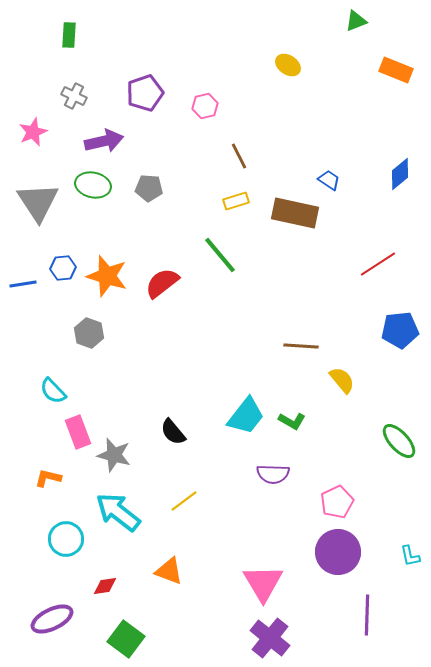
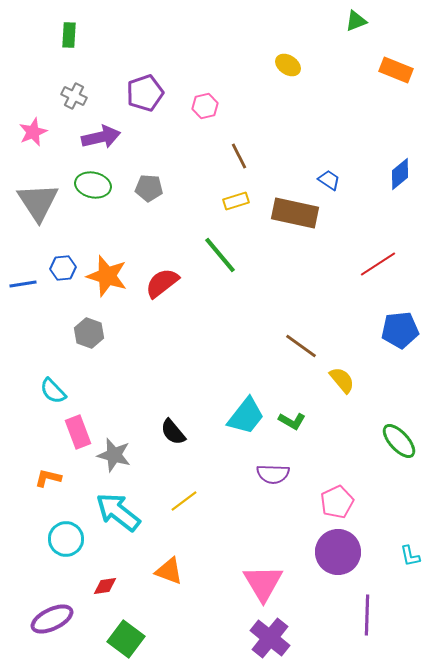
purple arrow at (104, 141): moved 3 px left, 4 px up
brown line at (301, 346): rotated 32 degrees clockwise
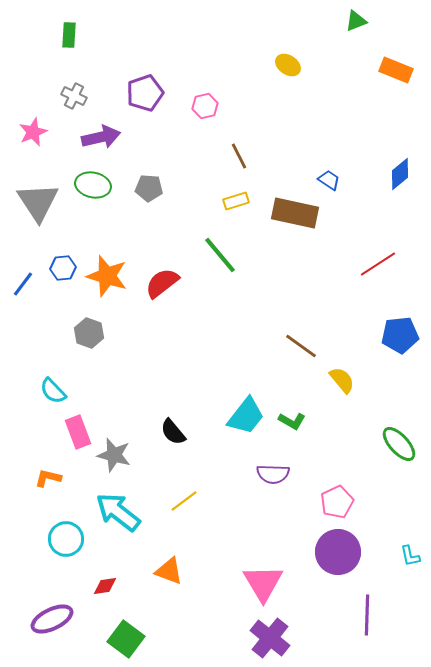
blue line at (23, 284): rotated 44 degrees counterclockwise
blue pentagon at (400, 330): moved 5 px down
green ellipse at (399, 441): moved 3 px down
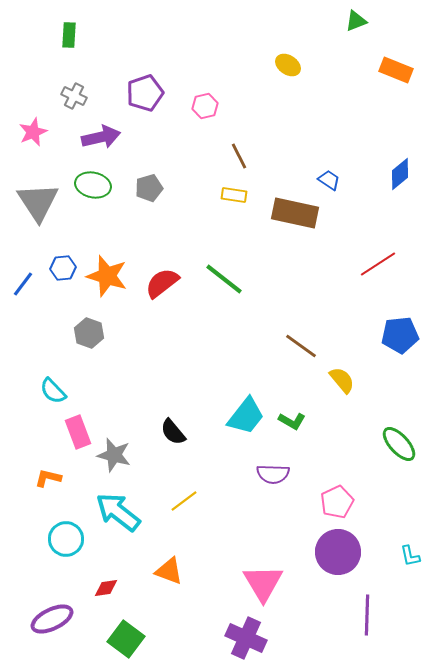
gray pentagon at (149, 188): rotated 20 degrees counterclockwise
yellow rectangle at (236, 201): moved 2 px left, 6 px up; rotated 25 degrees clockwise
green line at (220, 255): moved 4 px right, 24 px down; rotated 12 degrees counterclockwise
red diamond at (105, 586): moved 1 px right, 2 px down
purple cross at (270, 638): moved 24 px left; rotated 15 degrees counterclockwise
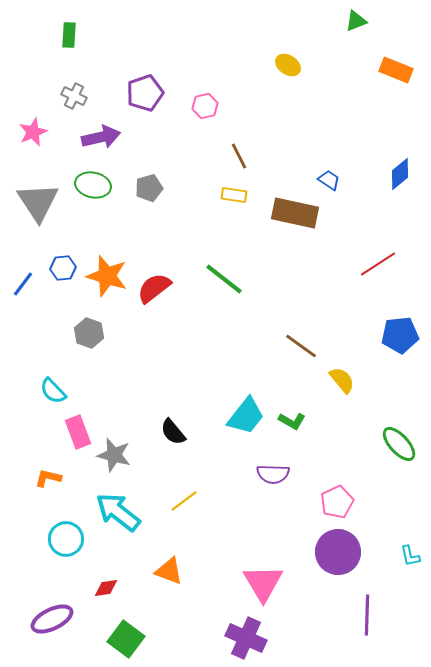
red semicircle at (162, 283): moved 8 px left, 5 px down
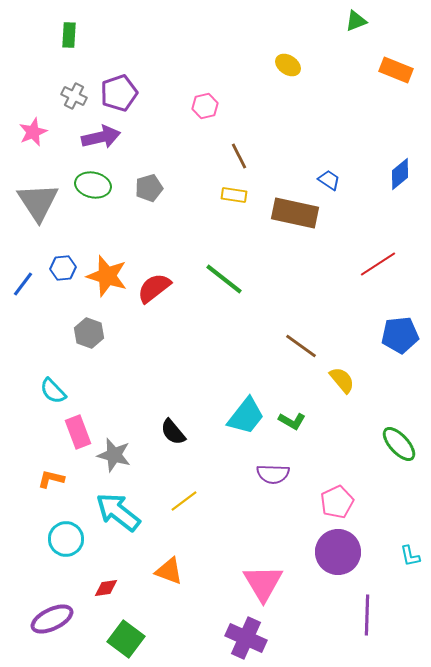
purple pentagon at (145, 93): moved 26 px left
orange L-shape at (48, 478): moved 3 px right, 1 px down
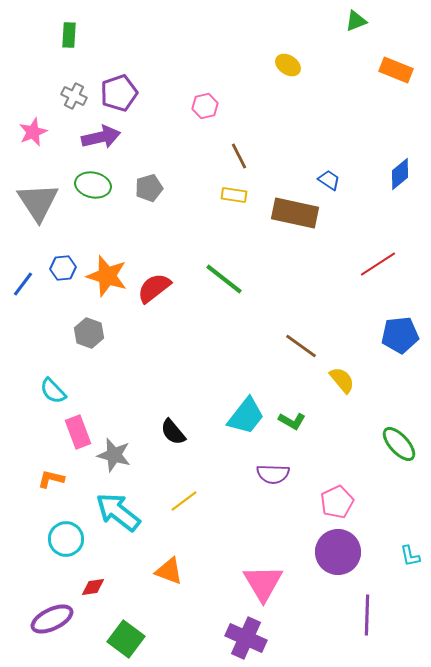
red diamond at (106, 588): moved 13 px left, 1 px up
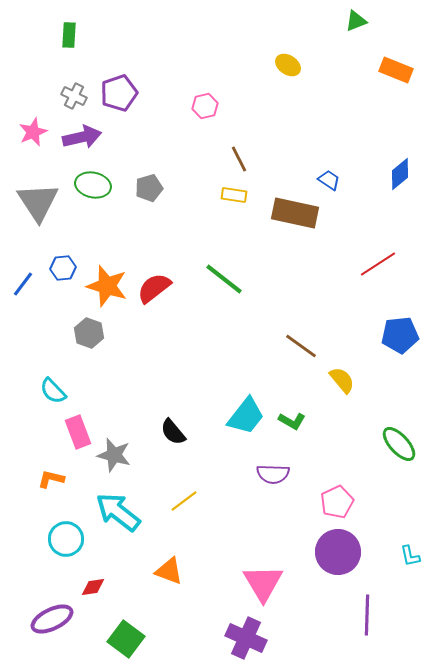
purple arrow at (101, 137): moved 19 px left
brown line at (239, 156): moved 3 px down
orange star at (107, 276): moved 10 px down
